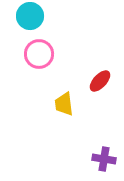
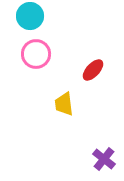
pink circle: moved 3 px left
red ellipse: moved 7 px left, 11 px up
purple cross: rotated 30 degrees clockwise
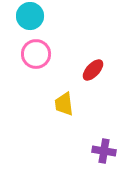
purple cross: moved 8 px up; rotated 30 degrees counterclockwise
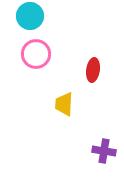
red ellipse: rotated 35 degrees counterclockwise
yellow trapezoid: rotated 10 degrees clockwise
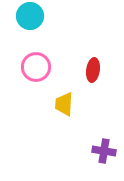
pink circle: moved 13 px down
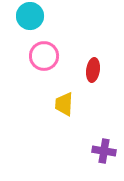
pink circle: moved 8 px right, 11 px up
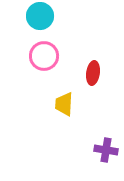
cyan circle: moved 10 px right
red ellipse: moved 3 px down
purple cross: moved 2 px right, 1 px up
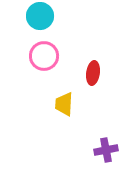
purple cross: rotated 20 degrees counterclockwise
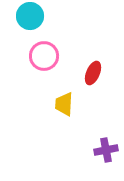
cyan circle: moved 10 px left
red ellipse: rotated 15 degrees clockwise
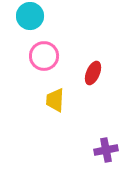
yellow trapezoid: moved 9 px left, 4 px up
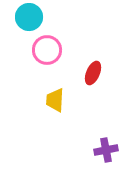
cyan circle: moved 1 px left, 1 px down
pink circle: moved 3 px right, 6 px up
